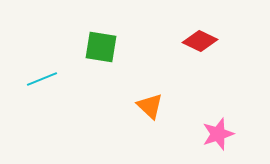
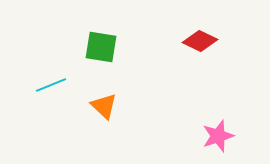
cyan line: moved 9 px right, 6 px down
orange triangle: moved 46 px left
pink star: moved 2 px down
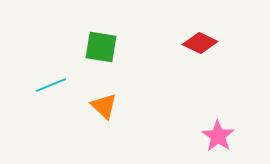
red diamond: moved 2 px down
pink star: rotated 20 degrees counterclockwise
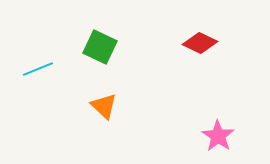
green square: moved 1 px left; rotated 16 degrees clockwise
cyan line: moved 13 px left, 16 px up
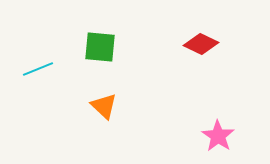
red diamond: moved 1 px right, 1 px down
green square: rotated 20 degrees counterclockwise
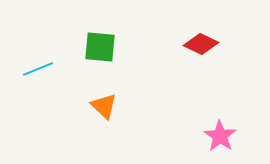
pink star: moved 2 px right
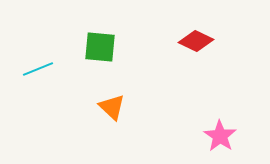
red diamond: moved 5 px left, 3 px up
orange triangle: moved 8 px right, 1 px down
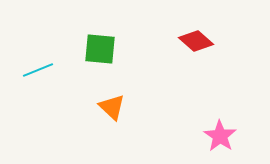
red diamond: rotated 16 degrees clockwise
green square: moved 2 px down
cyan line: moved 1 px down
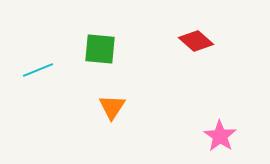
orange triangle: rotated 20 degrees clockwise
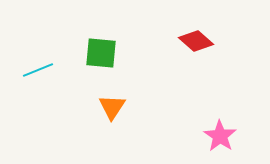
green square: moved 1 px right, 4 px down
